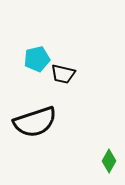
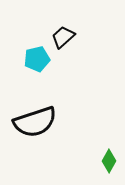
black trapezoid: moved 37 px up; rotated 125 degrees clockwise
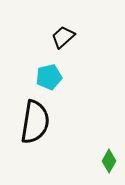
cyan pentagon: moved 12 px right, 18 px down
black semicircle: rotated 63 degrees counterclockwise
